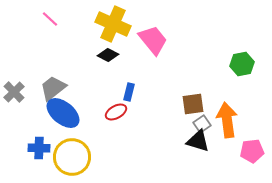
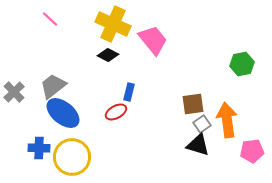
gray trapezoid: moved 2 px up
black triangle: moved 4 px down
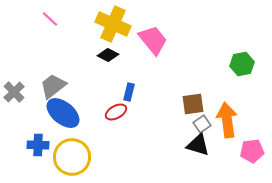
blue cross: moved 1 px left, 3 px up
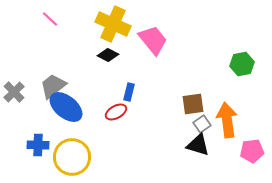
blue ellipse: moved 3 px right, 6 px up
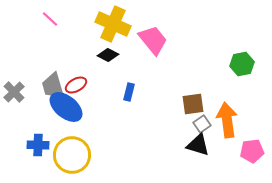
gray trapezoid: rotated 68 degrees counterclockwise
red ellipse: moved 40 px left, 27 px up
yellow circle: moved 2 px up
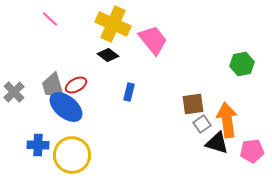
black diamond: rotated 10 degrees clockwise
black triangle: moved 19 px right, 2 px up
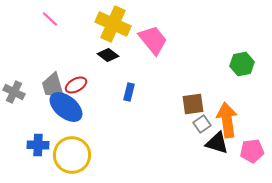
gray cross: rotated 20 degrees counterclockwise
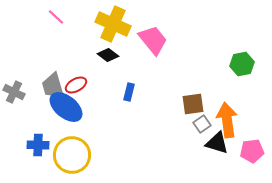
pink line: moved 6 px right, 2 px up
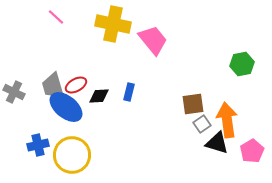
yellow cross: rotated 12 degrees counterclockwise
black diamond: moved 9 px left, 41 px down; rotated 40 degrees counterclockwise
blue cross: rotated 15 degrees counterclockwise
pink pentagon: rotated 25 degrees counterclockwise
